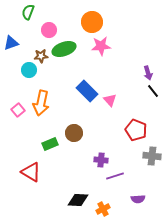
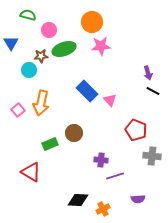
green semicircle: moved 3 px down; rotated 84 degrees clockwise
blue triangle: rotated 42 degrees counterclockwise
black line: rotated 24 degrees counterclockwise
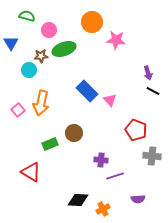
green semicircle: moved 1 px left, 1 px down
pink star: moved 15 px right, 6 px up; rotated 12 degrees clockwise
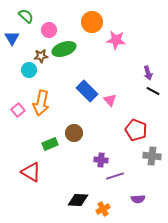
green semicircle: moved 1 px left; rotated 28 degrees clockwise
blue triangle: moved 1 px right, 5 px up
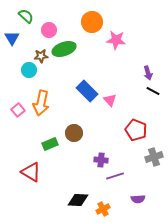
gray cross: moved 2 px right, 1 px down; rotated 24 degrees counterclockwise
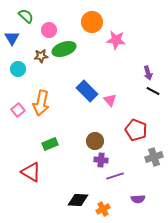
cyan circle: moved 11 px left, 1 px up
brown circle: moved 21 px right, 8 px down
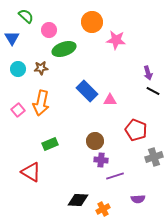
brown star: moved 12 px down
pink triangle: rotated 48 degrees counterclockwise
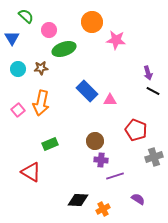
purple semicircle: rotated 144 degrees counterclockwise
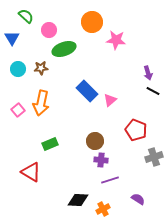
pink triangle: rotated 40 degrees counterclockwise
purple line: moved 5 px left, 4 px down
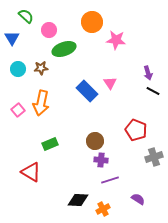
pink triangle: moved 17 px up; rotated 24 degrees counterclockwise
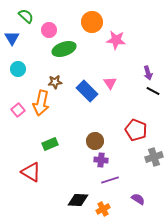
brown star: moved 14 px right, 14 px down
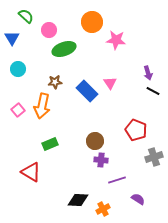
orange arrow: moved 1 px right, 3 px down
purple line: moved 7 px right
